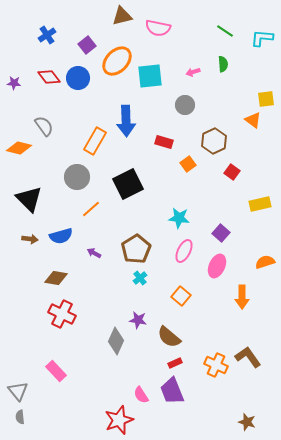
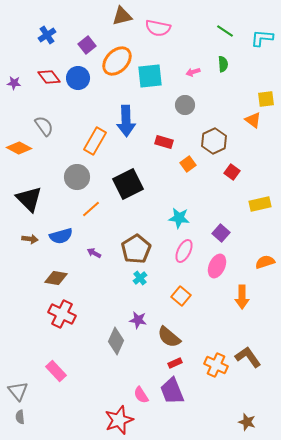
orange diamond at (19, 148): rotated 15 degrees clockwise
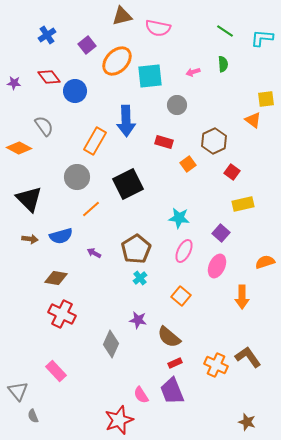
blue circle at (78, 78): moved 3 px left, 13 px down
gray circle at (185, 105): moved 8 px left
yellow rectangle at (260, 204): moved 17 px left
gray diamond at (116, 341): moved 5 px left, 3 px down
gray semicircle at (20, 417): moved 13 px right, 1 px up; rotated 16 degrees counterclockwise
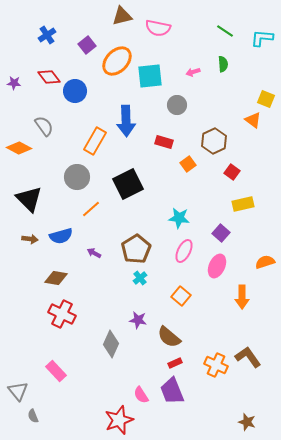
yellow square at (266, 99): rotated 30 degrees clockwise
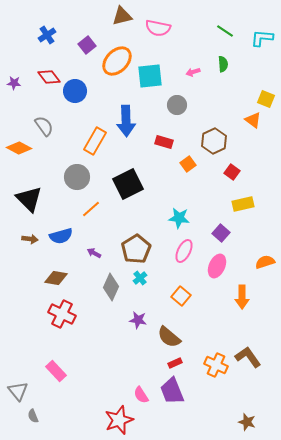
gray diamond at (111, 344): moved 57 px up
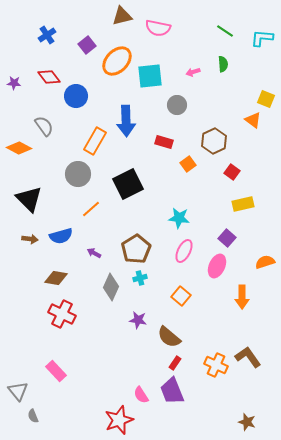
blue circle at (75, 91): moved 1 px right, 5 px down
gray circle at (77, 177): moved 1 px right, 3 px up
purple square at (221, 233): moved 6 px right, 5 px down
cyan cross at (140, 278): rotated 24 degrees clockwise
red rectangle at (175, 363): rotated 32 degrees counterclockwise
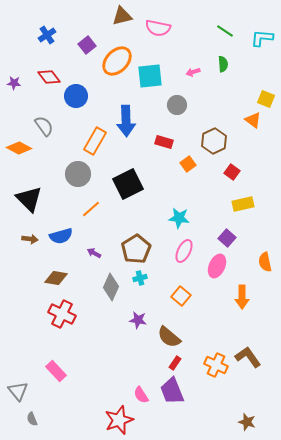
orange semicircle at (265, 262): rotated 84 degrees counterclockwise
gray semicircle at (33, 416): moved 1 px left, 3 px down
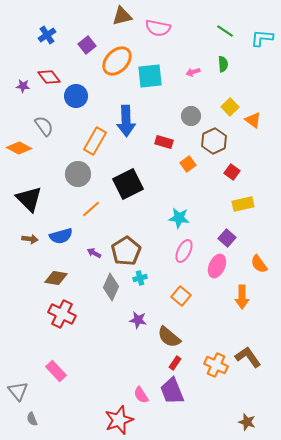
purple star at (14, 83): moved 9 px right, 3 px down
yellow square at (266, 99): moved 36 px left, 8 px down; rotated 24 degrees clockwise
gray circle at (177, 105): moved 14 px right, 11 px down
brown pentagon at (136, 249): moved 10 px left, 2 px down
orange semicircle at (265, 262): moved 6 px left, 2 px down; rotated 24 degrees counterclockwise
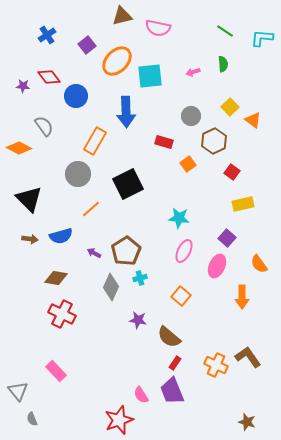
blue arrow at (126, 121): moved 9 px up
